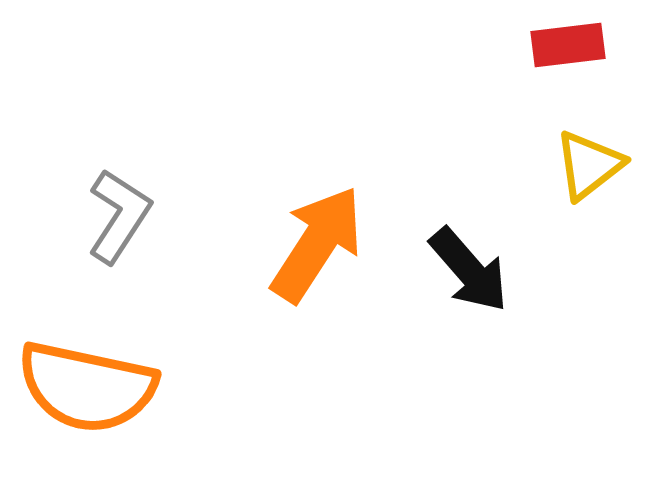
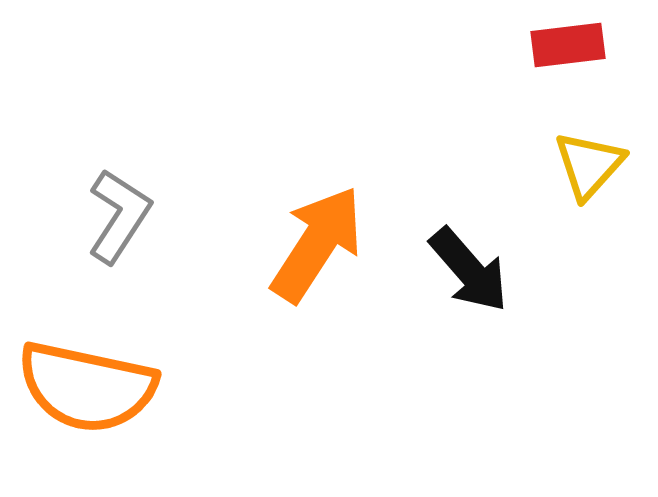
yellow triangle: rotated 10 degrees counterclockwise
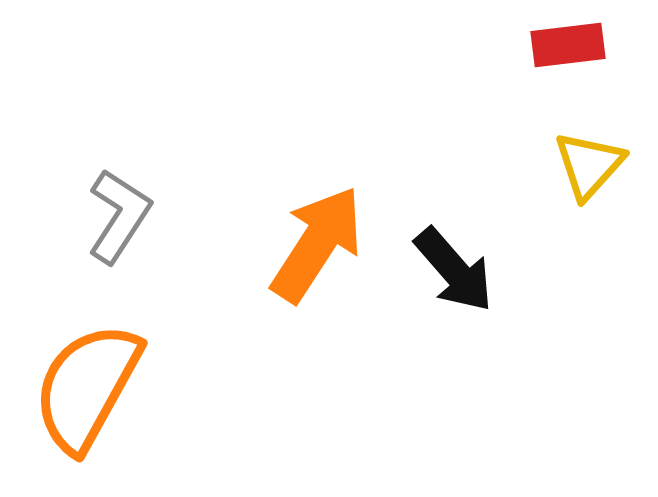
black arrow: moved 15 px left
orange semicircle: rotated 107 degrees clockwise
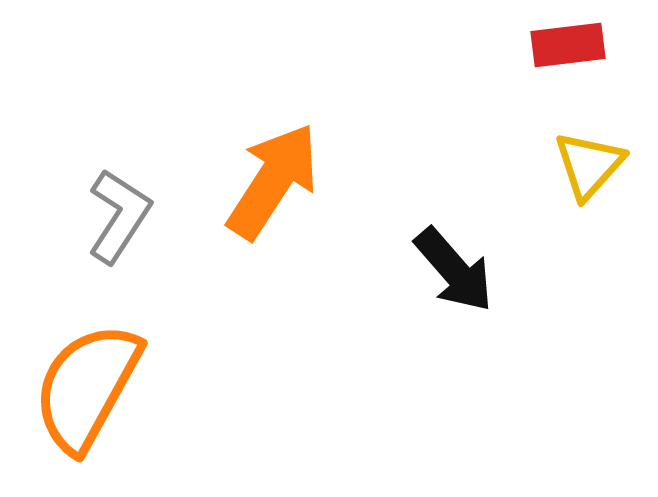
orange arrow: moved 44 px left, 63 px up
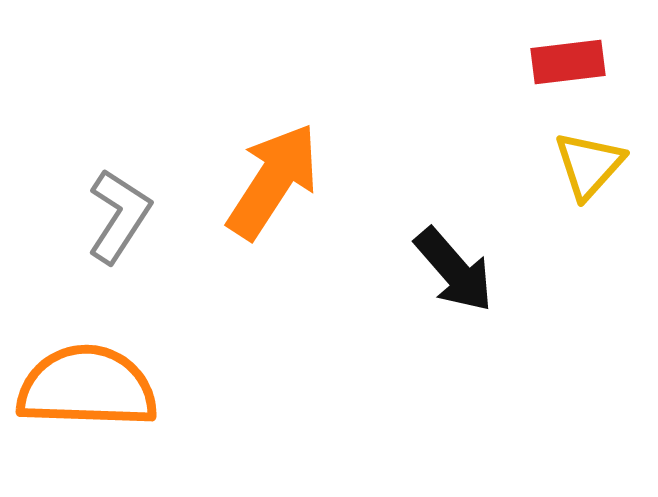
red rectangle: moved 17 px down
orange semicircle: rotated 63 degrees clockwise
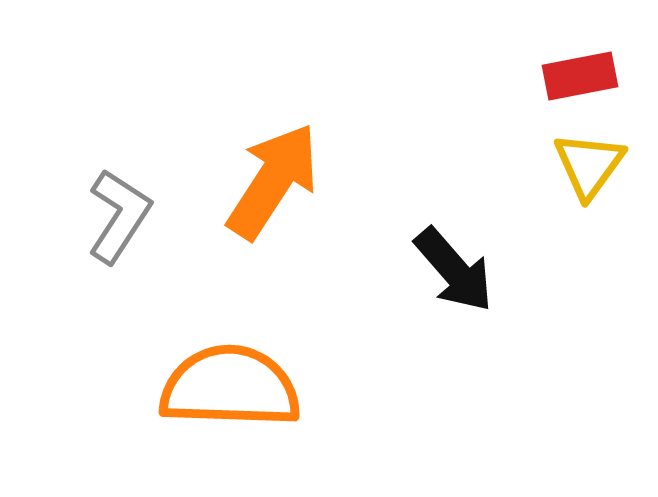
red rectangle: moved 12 px right, 14 px down; rotated 4 degrees counterclockwise
yellow triangle: rotated 6 degrees counterclockwise
orange semicircle: moved 143 px right
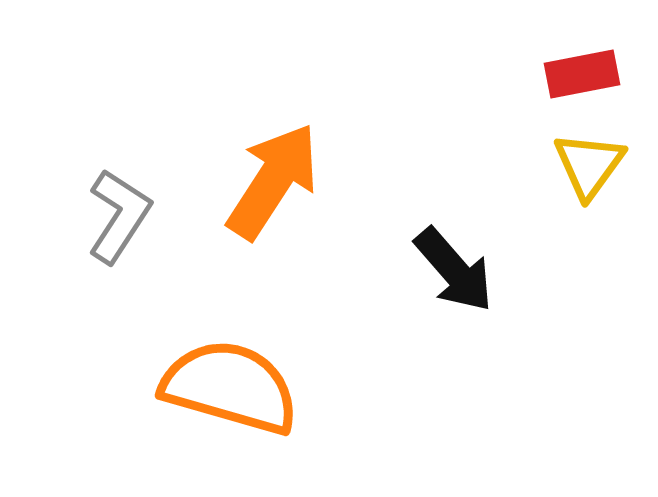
red rectangle: moved 2 px right, 2 px up
orange semicircle: rotated 14 degrees clockwise
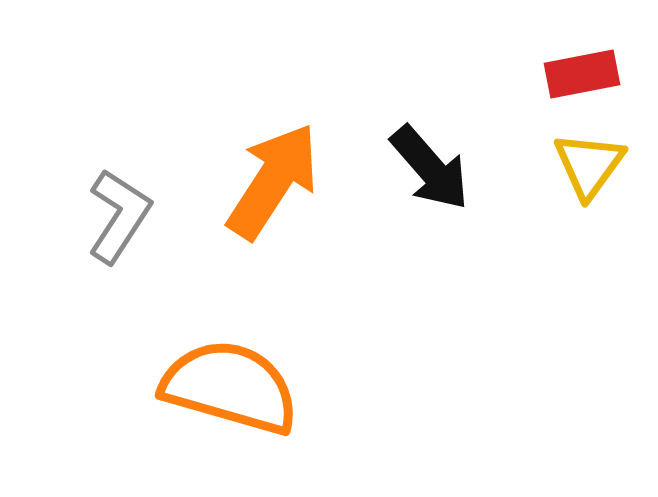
black arrow: moved 24 px left, 102 px up
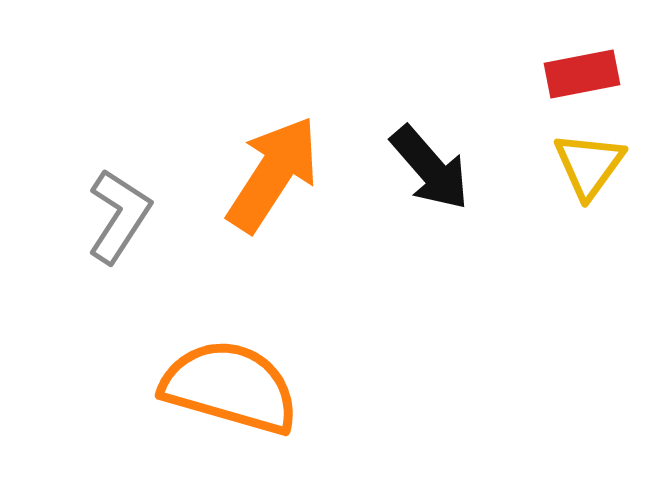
orange arrow: moved 7 px up
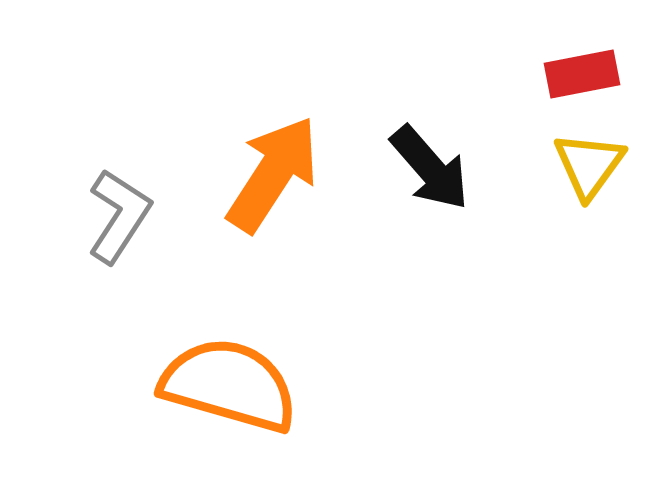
orange semicircle: moved 1 px left, 2 px up
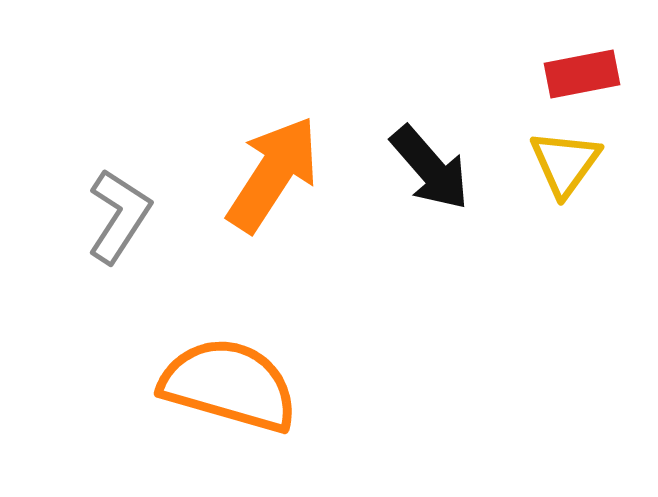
yellow triangle: moved 24 px left, 2 px up
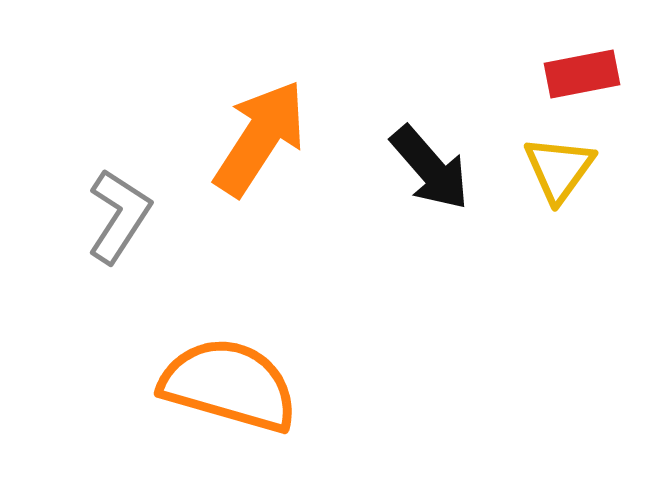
yellow triangle: moved 6 px left, 6 px down
orange arrow: moved 13 px left, 36 px up
